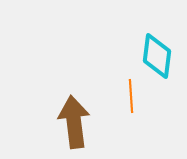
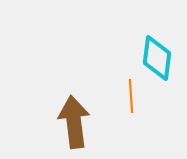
cyan diamond: moved 2 px down
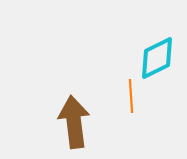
cyan diamond: rotated 57 degrees clockwise
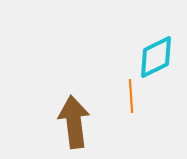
cyan diamond: moved 1 px left, 1 px up
